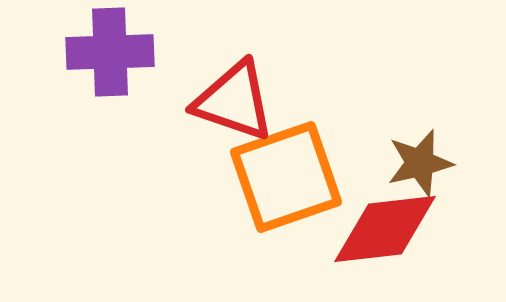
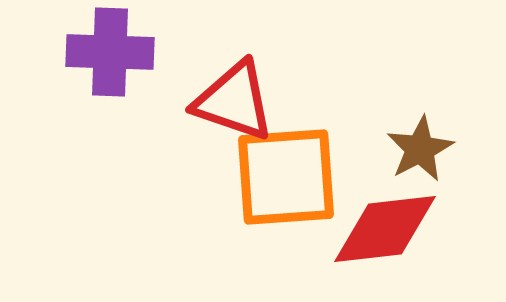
purple cross: rotated 4 degrees clockwise
brown star: moved 14 px up; rotated 14 degrees counterclockwise
orange square: rotated 15 degrees clockwise
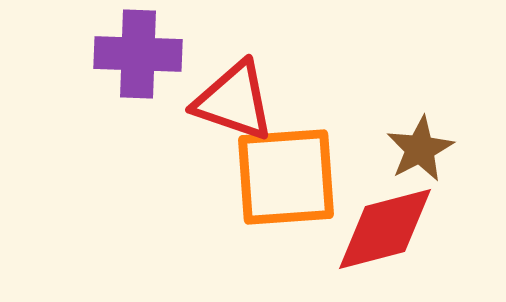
purple cross: moved 28 px right, 2 px down
red diamond: rotated 8 degrees counterclockwise
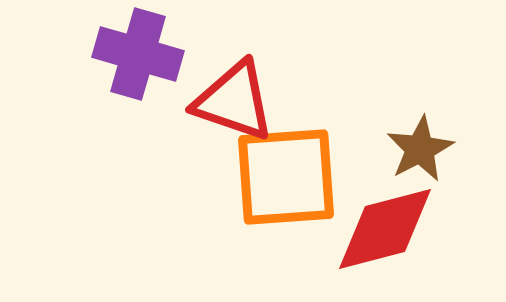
purple cross: rotated 14 degrees clockwise
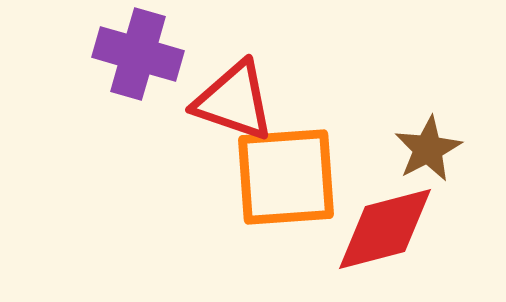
brown star: moved 8 px right
